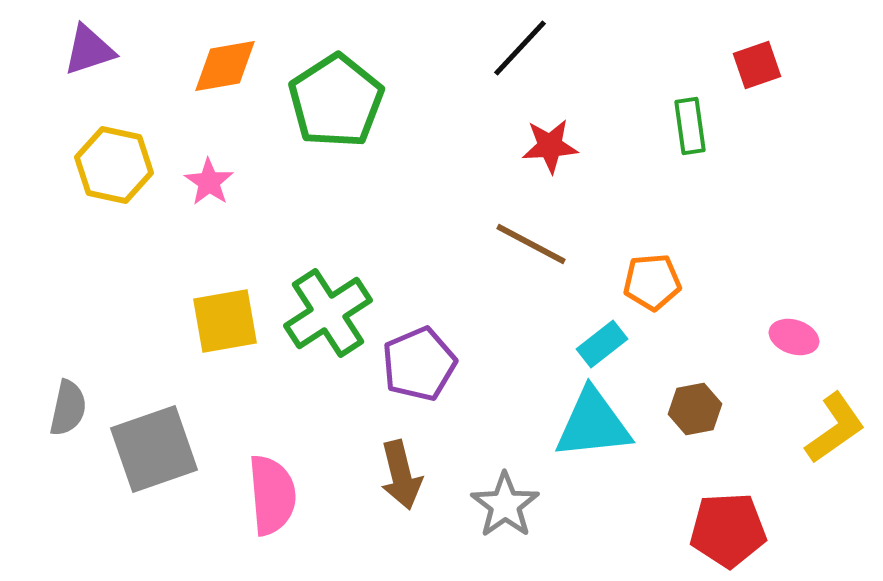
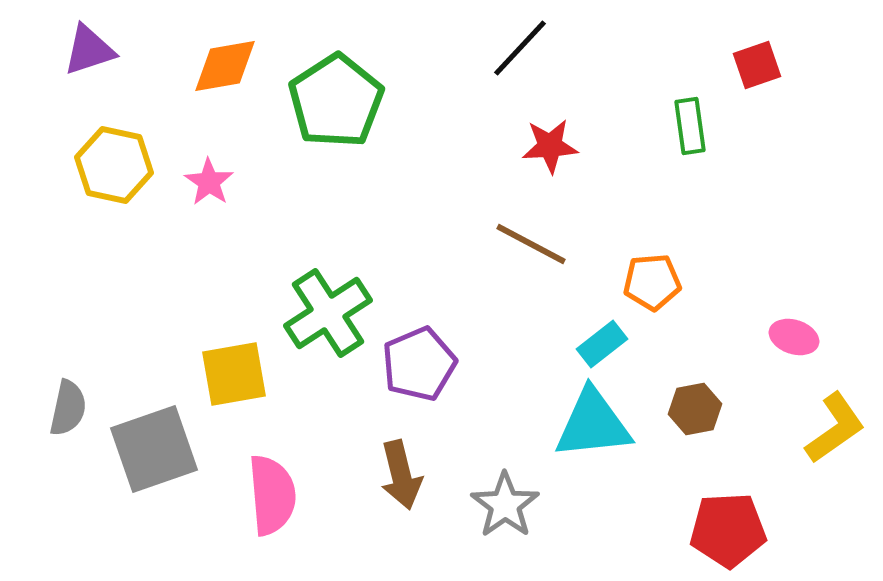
yellow square: moved 9 px right, 53 px down
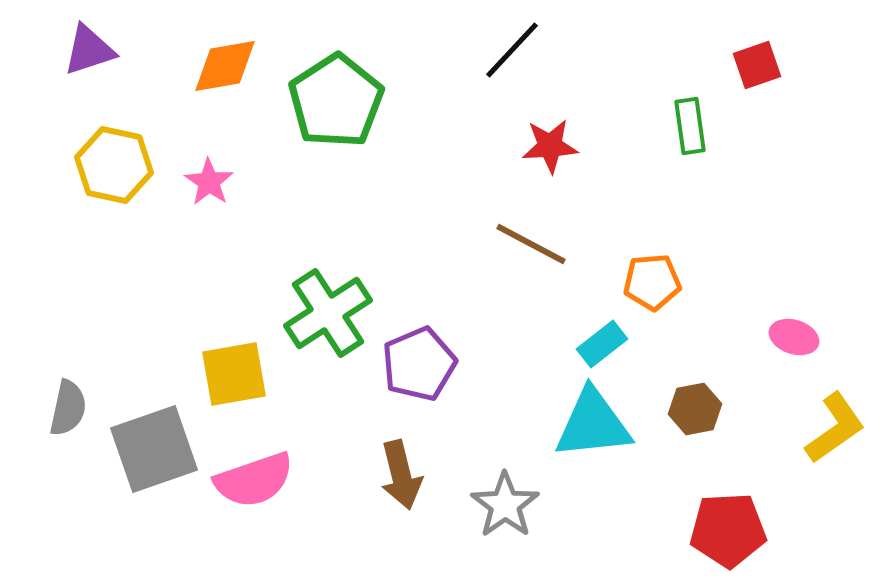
black line: moved 8 px left, 2 px down
pink semicircle: moved 18 px left, 15 px up; rotated 76 degrees clockwise
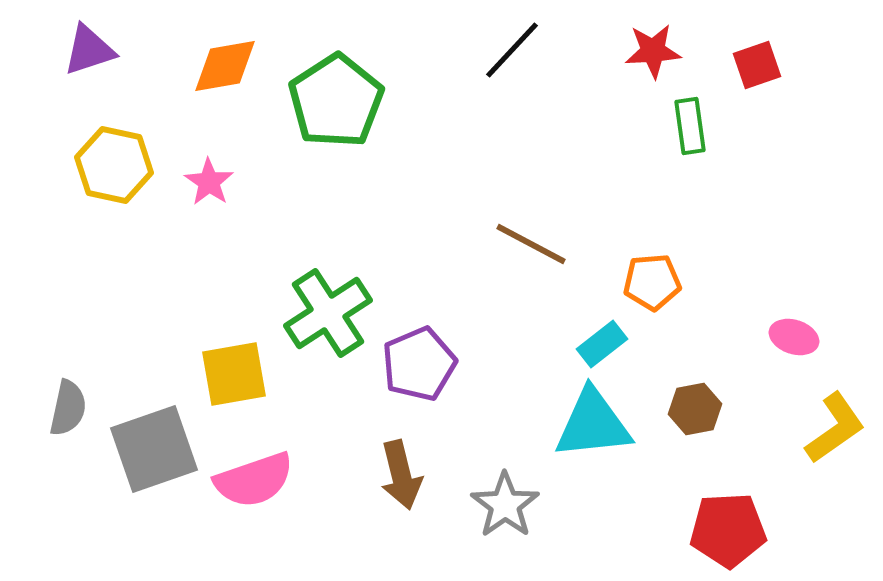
red star: moved 103 px right, 95 px up
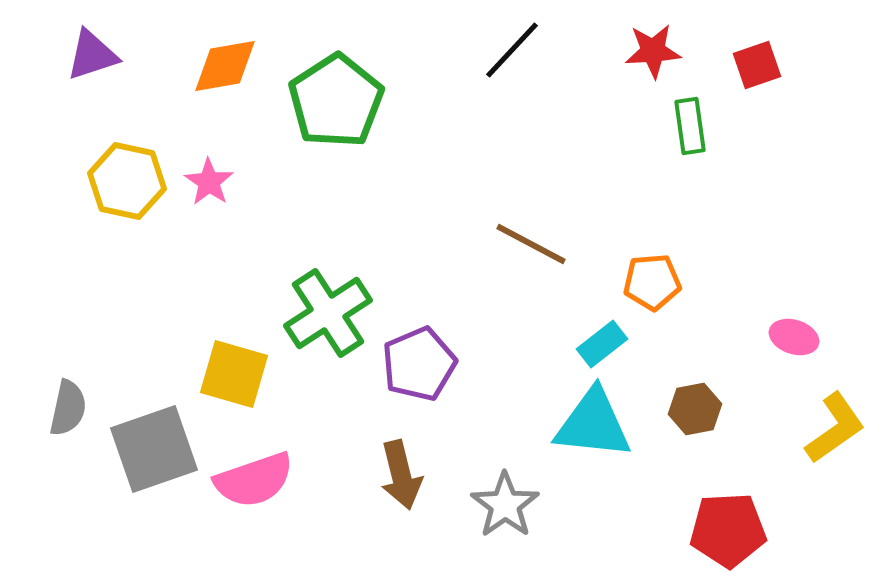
purple triangle: moved 3 px right, 5 px down
yellow hexagon: moved 13 px right, 16 px down
yellow square: rotated 26 degrees clockwise
cyan triangle: rotated 12 degrees clockwise
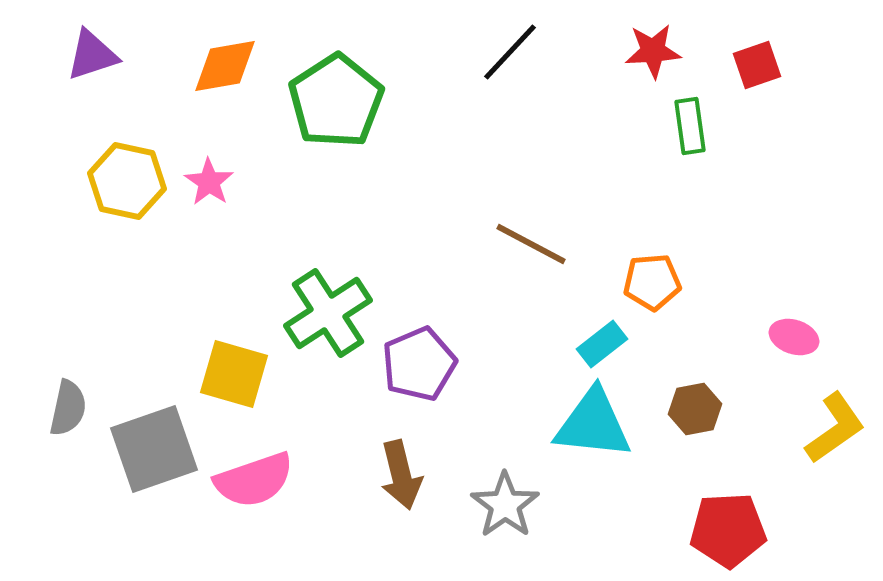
black line: moved 2 px left, 2 px down
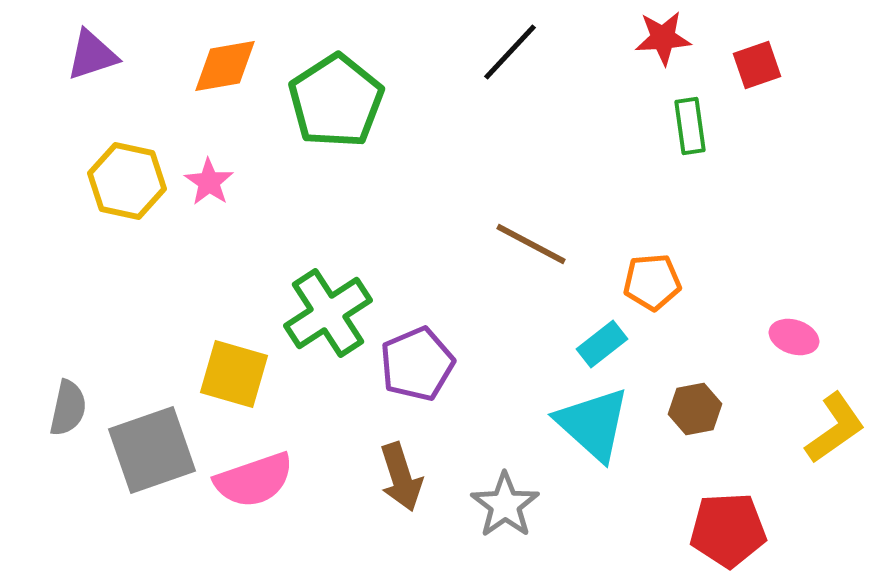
red star: moved 10 px right, 13 px up
purple pentagon: moved 2 px left
cyan triangle: rotated 36 degrees clockwise
gray square: moved 2 px left, 1 px down
brown arrow: moved 2 px down; rotated 4 degrees counterclockwise
